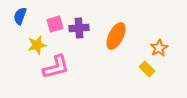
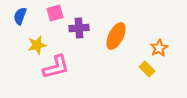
pink square: moved 11 px up
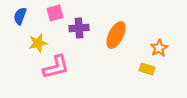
orange ellipse: moved 1 px up
yellow star: moved 1 px right, 2 px up
yellow rectangle: rotated 28 degrees counterclockwise
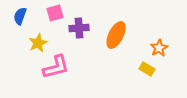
yellow star: rotated 12 degrees counterclockwise
yellow rectangle: rotated 14 degrees clockwise
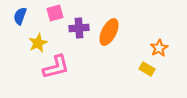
orange ellipse: moved 7 px left, 3 px up
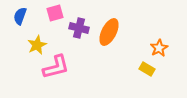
purple cross: rotated 18 degrees clockwise
yellow star: moved 1 px left, 2 px down
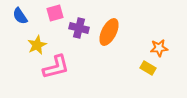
blue semicircle: rotated 54 degrees counterclockwise
orange star: rotated 24 degrees clockwise
yellow rectangle: moved 1 px right, 1 px up
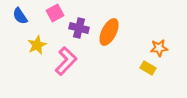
pink square: rotated 12 degrees counterclockwise
pink L-shape: moved 10 px right, 6 px up; rotated 32 degrees counterclockwise
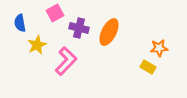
blue semicircle: moved 7 px down; rotated 24 degrees clockwise
yellow rectangle: moved 1 px up
